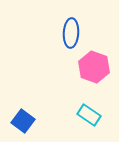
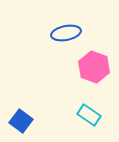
blue ellipse: moved 5 px left; rotated 76 degrees clockwise
blue square: moved 2 px left
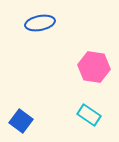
blue ellipse: moved 26 px left, 10 px up
pink hexagon: rotated 12 degrees counterclockwise
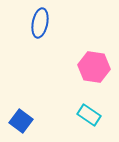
blue ellipse: rotated 68 degrees counterclockwise
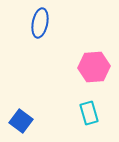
pink hexagon: rotated 12 degrees counterclockwise
cyan rectangle: moved 2 px up; rotated 40 degrees clockwise
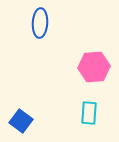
blue ellipse: rotated 8 degrees counterclockwise
cyan rectangle: rotated 20 degrees clockwise
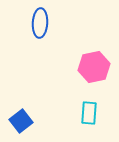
pink hexagon: rotated 8 degrees counterclockwise
blue square: rotated 15 degrees clockwise
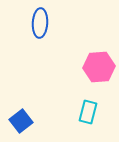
pink hexagon: moved 5 px right; rotated 8 degrees clockwise
cyan rectangle: moved 1 px left, 1 px up; rotated 10 degrees clockwise
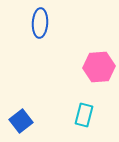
cyan rectangle: moved 4 px left, 3 px down
